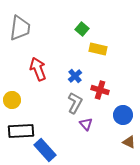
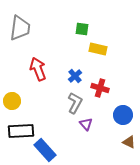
green square: rotated 32 degrees counterclockwise
red cross: moved 2 px up
yellow circle: moved 1 px down
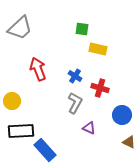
gray trapezoid: rotated 40 degrees clockwise
blue cross: rotated 16 degrees counterclockwise
blue circle: moved 1 px left
purple triangle: moved 3 px right, 4 px down; rotated 24 degrees counterclockwise
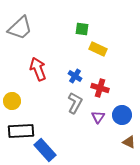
yellow rectangle: rotated 12 degrees clockwise
purple triangle: moved 9 px right, 11 px up; rotated 40 degrees clockwise
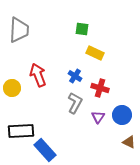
gray trapezoid: moved 1 px left, 2 px down; rotated 44 degrees counterclockwise
yellow rectangle: moved 3 px left, 4 px down
red arrow: moved 6 px down
yellow circle: moved 13 px up
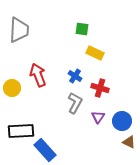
blue circle: moved 6 px down
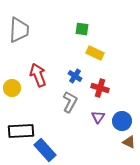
gray L-shape: moved 5 px left, 1 px up
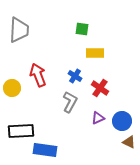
yellow rectangle: rotated 24 degrees counterclockwise
red cross: rotated 18 degrees clockwise
purple triangle: moved 1 px down; rotated 32 degrees clockwise
blue rectangle: rotated 40 degrees counterclockwise
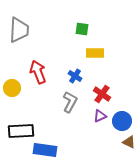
red arrow: moved 3 px up
red cross: moved 2 px right, 6 px down
purple triangle: moved 2 px right, 2 px up
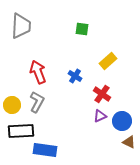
gray trapezoid: moved 2 px right, 4 px up
yellow rectangle: moved 13 px right, 8 px down; rotated 42 degrees counterclockwise
yellow circle: moved 17 px down
gray L-shape: moved 33 px left
